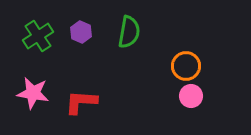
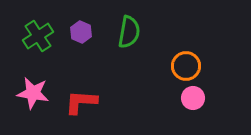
pink circle: moved 2 px right, 2 px down
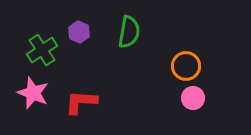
purple hexagon: moved 2 px left
green cross: moved 4 px right, 14 px down
pink star: rotated 12 degrees clockwise
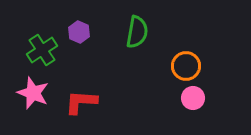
green semicircle: moved 8 px right
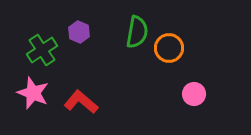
orange circle: moved 17 px left, 18 px up
pink circle: moved 1 px right, 4 px up
red L-shape: rotated 36 degrees clockwise
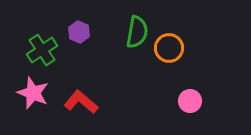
pink circle: moved 4 px left, 7 px down
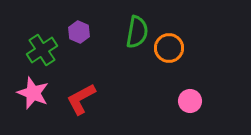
red L-shape: moved 3 px up; rotated 68 degrees counterclockwise
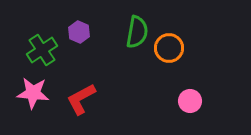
pink star: rotated 16 degrees counterclockwise
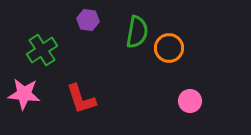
purple hexagon: moved 9 px right, 12 px up; rotated 15 degrees counterclockwise
pink star: moved 9 px left, 1 px down
red L-shape: rotated 80 degrees counterclockwise
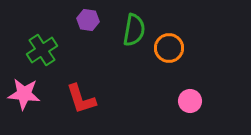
green semicircle: moved 3 px left, 2 px up
